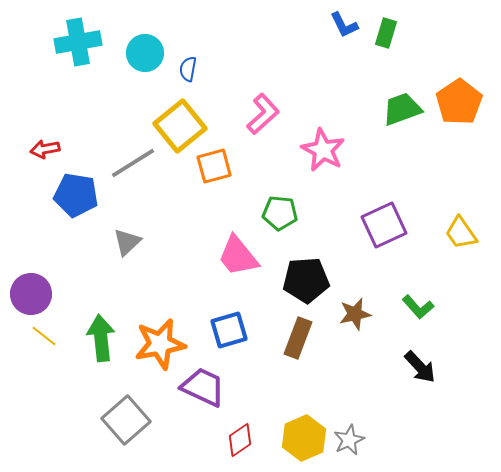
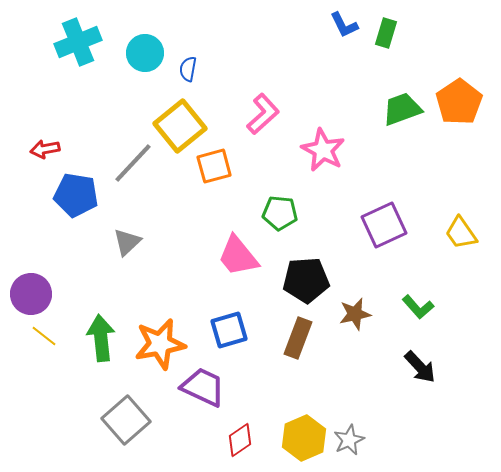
cyan cross: rotated 12 degrees counterclockwise
gray line: rotated 15 degrees counterclockwise
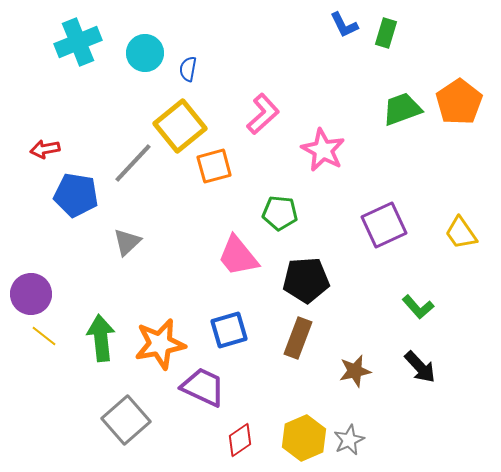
brown star: moved 57 px down
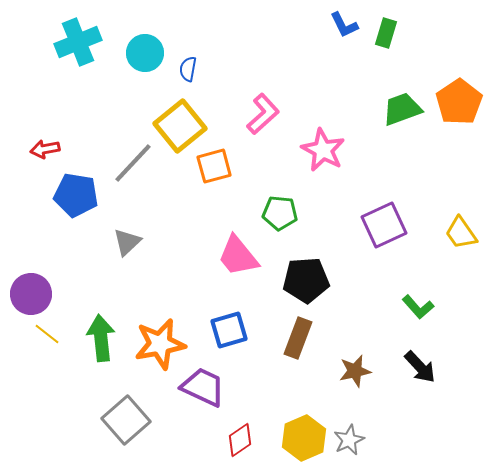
yellow line: moved 3 px right, 2 px up
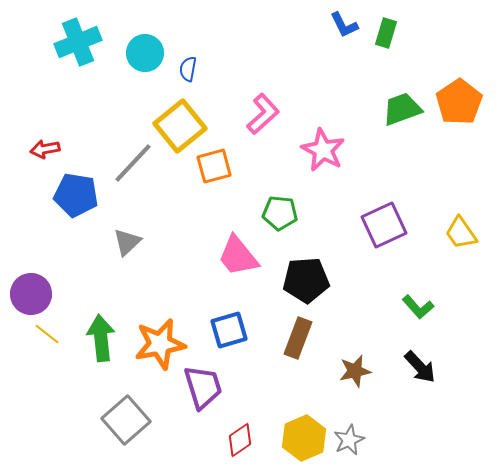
purple trapezoid: rotated 48 degrees clockwise
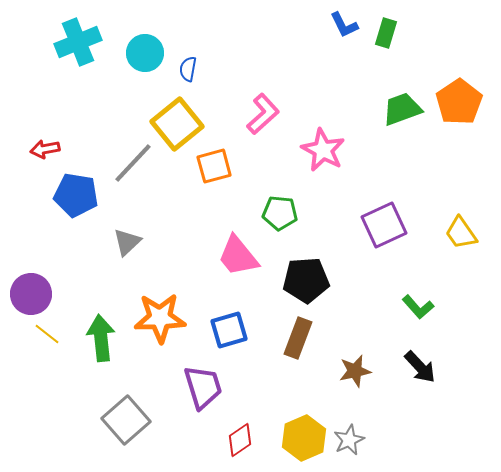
yellow square: moved 3 px left, 2 px up
orange star: moved 26 px up; rotated 9 degrees clockwise
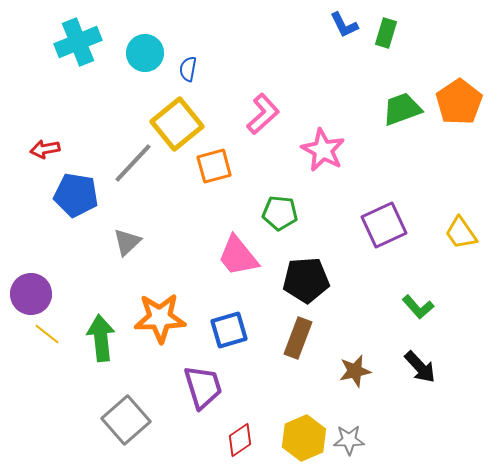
gray star: rotated 24 degrees clockwise
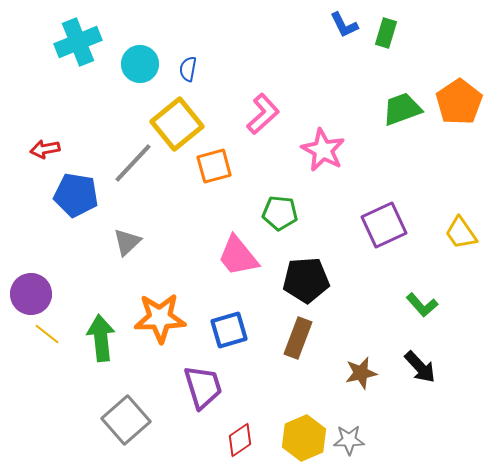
cyan circle: moved 5 px left, 11 px down
green L-shape: moved 4 px right, 2 px up
brown star: moved 6 px right, 2 px down
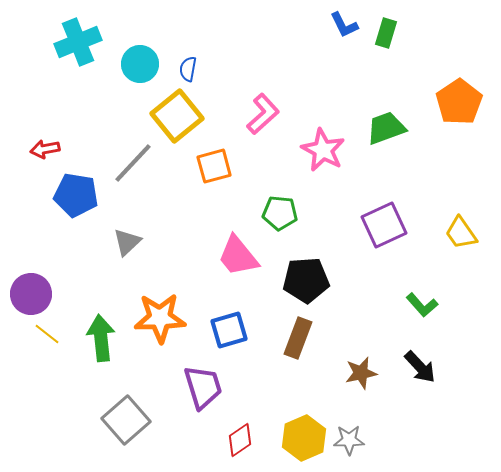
green trapezoid: moved 16 px left, 19 px down
yellow square: moved 8 px up
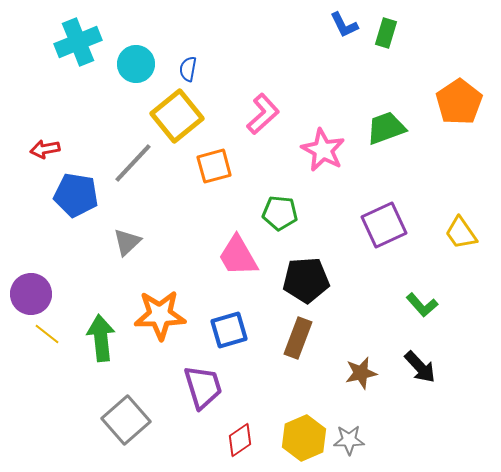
cyan circle: moved 4 px left
pink trapezoid: rotated 9 degrees clockwise
orange star: moved 3 px up
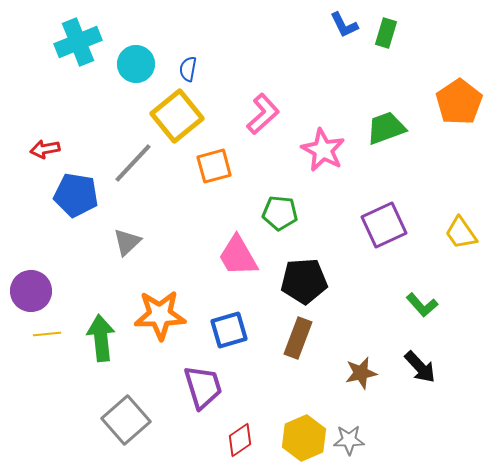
black pentagon: moved 2 px left, 1 px down
purple circle: moved 3 px up
yellow line: rotated 44 degrees counterclockwise
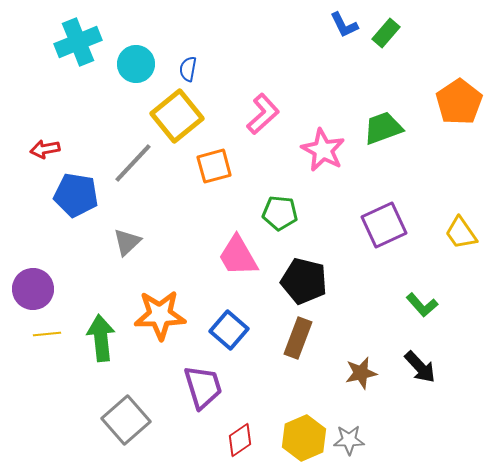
green rectangle: rotated 24 degrees clockwise
green trapezoid: moved 3 px left
black pentagon: rotated 18 degrees clockwise
purple circle: moved 2 px right, 2 px up
blue square: rotated 33 degrees counterclockwise
